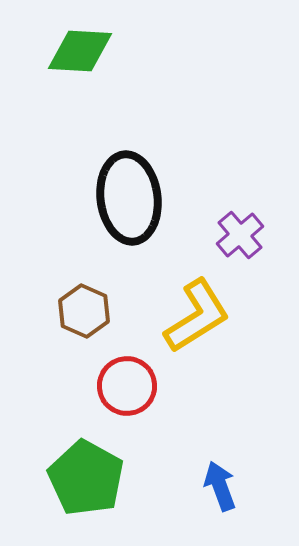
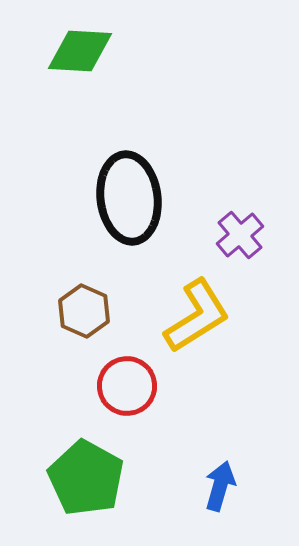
blue arrow: rotated 36 degrees clockwise
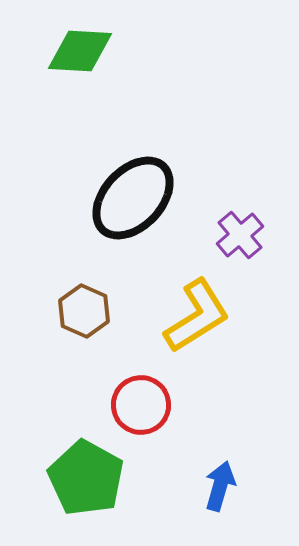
black ellipse: moved 4 px right; rotated 50 degrees clockwise
red circle: moved 14 px right, 19 px down
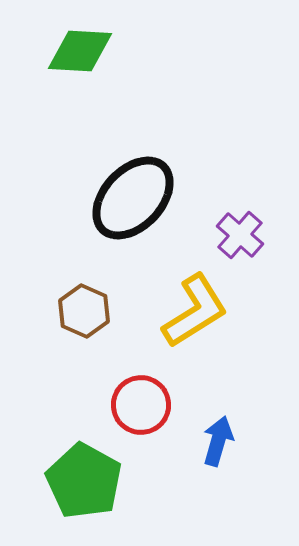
purple cross: rotated 9 degrees counterclockwise
yellow L-shape: moved 2 px left, 5 px up
green pentagon: moved 2 px left, 3 px down
blue arrow: moved 2 px left, 45 px up
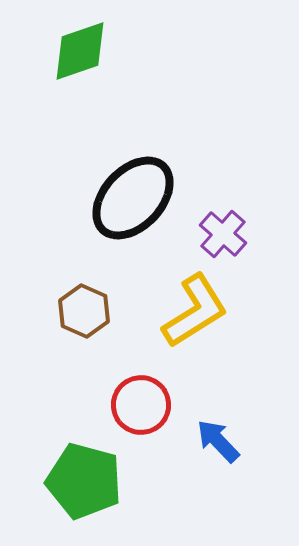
green diamond: rotated 22 degrees counterclockwise
purple cross: moved 17 px left, 1 px up
blue arrow: rotated 60 degrees counterclockwise
green pentagon: rotated 14 degrees counterclockwise
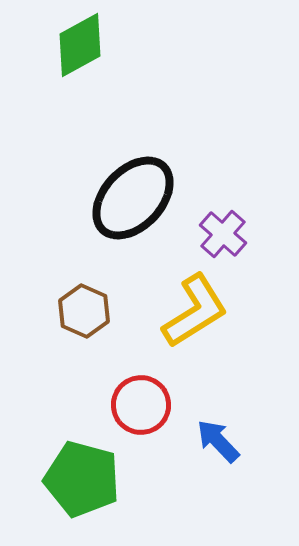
green diamond: moved 6 px up; rotated 10 degrees counterclockwise
green pentagon: moved 2 px left, 2 px up
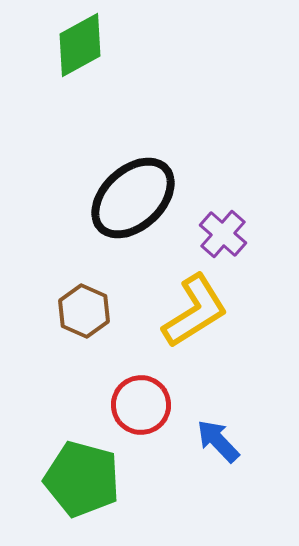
black ellipse: rotated 4 degrees clockwise
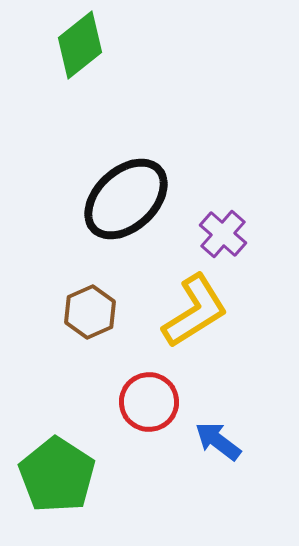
green diamond: rotated 10 degrees counterclockwise
black ellipse: moved 7 px left, 1 px down
brown hexagon: moved 6 px right, 1 px down; rotated 12 degrees clockwise
red circle: moved 8 px right, 3 px up
blue arrow: rotated 9 degrees counterclockwise
green pentagon: moved 25 px left, 4 px up; rotated 18 degrees clockwise
